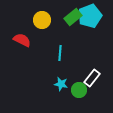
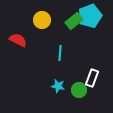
green rectangle: moved 1 px right, 4 px down
red semicircle: moved 4 px left
white rectangle: rotated 18 degrees counterclockwise
cyan star: moved 3 px left, 2 px down
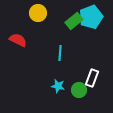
cyan pentagon: moved 1 px right, 1 px down
yellow circle: moved 4 px left, 7 px up
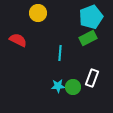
green rectangle: moved 14 px right, 17 px down; rotated 12 degrees clockwise
cyan star: rotated 16 degrees counterclockwise
green circle: moved 6 px left, 3 px up
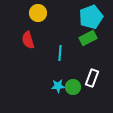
red semicircle: moved 10 px right; rotated 132 degrees counterclockwise
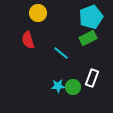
cyan line: moved 1 px right; rotated 56 degrees counterclockwise
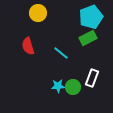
red semicircle: moved 6 px down
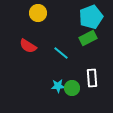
red semicircle: rotated 42 degrees counterclockwise
white rectangle: rotated 24 degrees counterclockwise
green circle: moved 1 px left, 1 px down
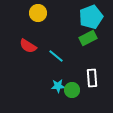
cyan line: moved 5 px left, 3 px down
green circle: moved 2 px down
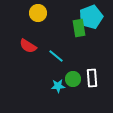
green rectangle: moved 9 px left, 10 px up; rotated 72 degrees counterclockwise
green circle: moved 1 px right, 11 px up
